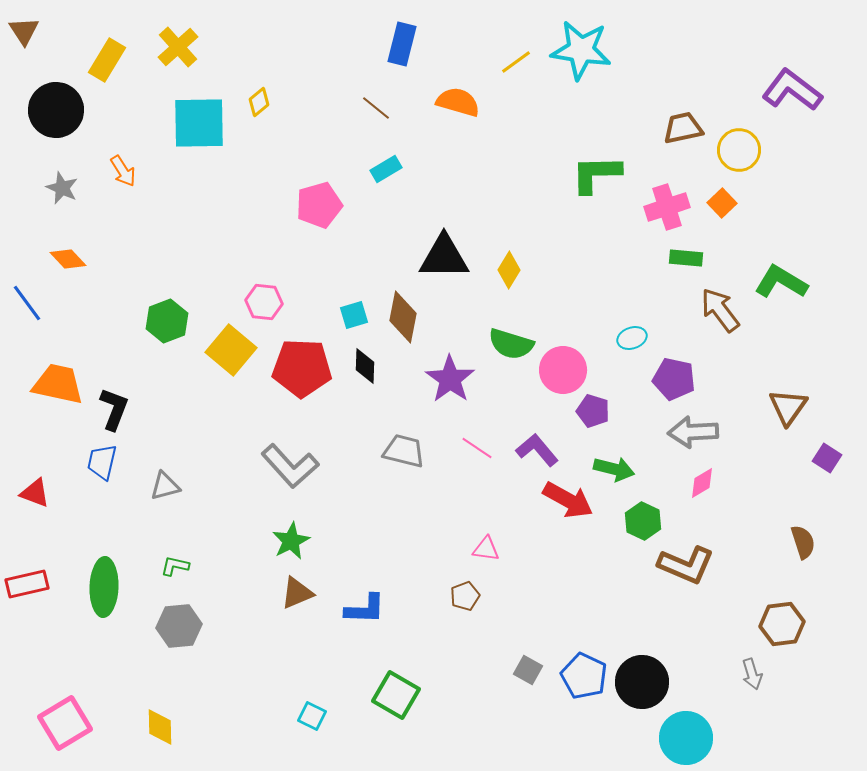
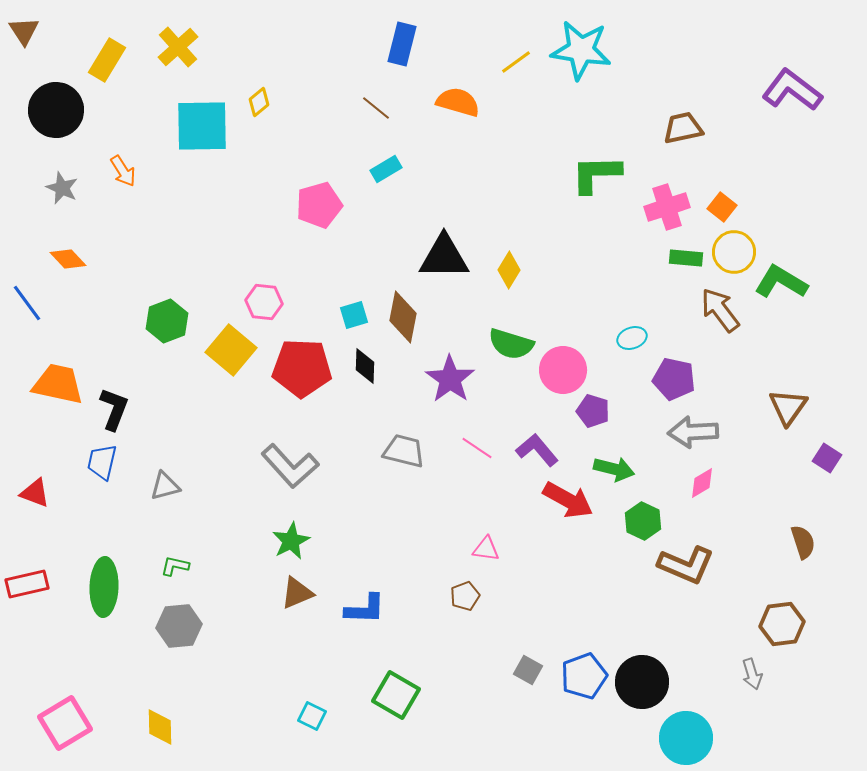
cyan square at (199, 123): moved 3 px right, 3 px down
yellow circle at (739, 150): moved 5 px left, 102 px down
orange square at (722, 203): moved 4 px down; rotated 8 degrees counterclockwise
blue pentagon at (584, 676): rotated 27 degrees clockwise
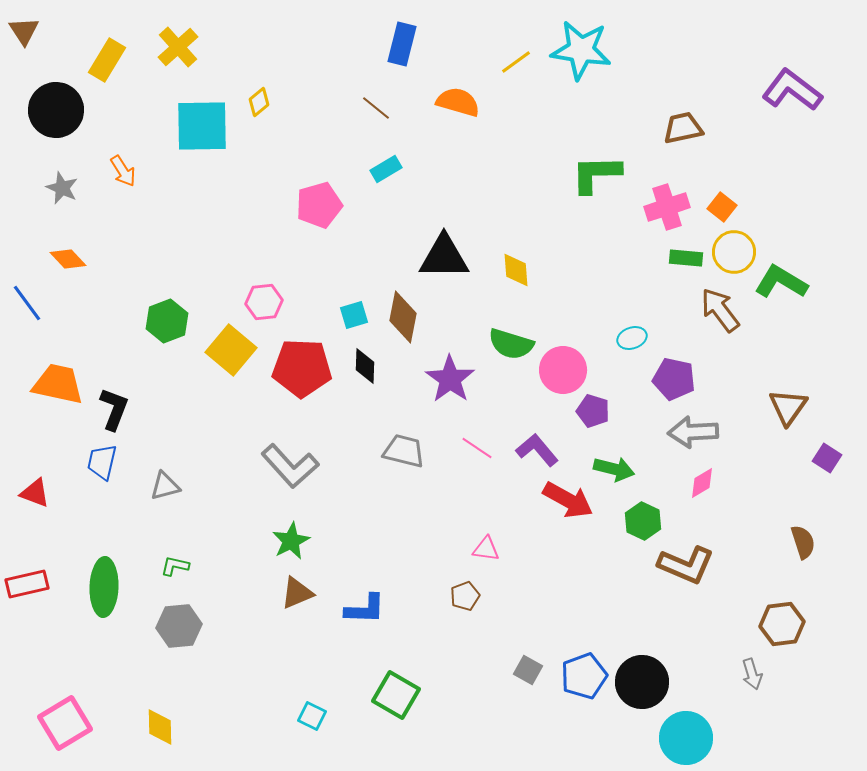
yellow diamond at (509, 270): moved 7 px right; rotated 36 degrees counterclockwise
pink hexagon at (264, 302): rotated 12 degrees counterclockwise
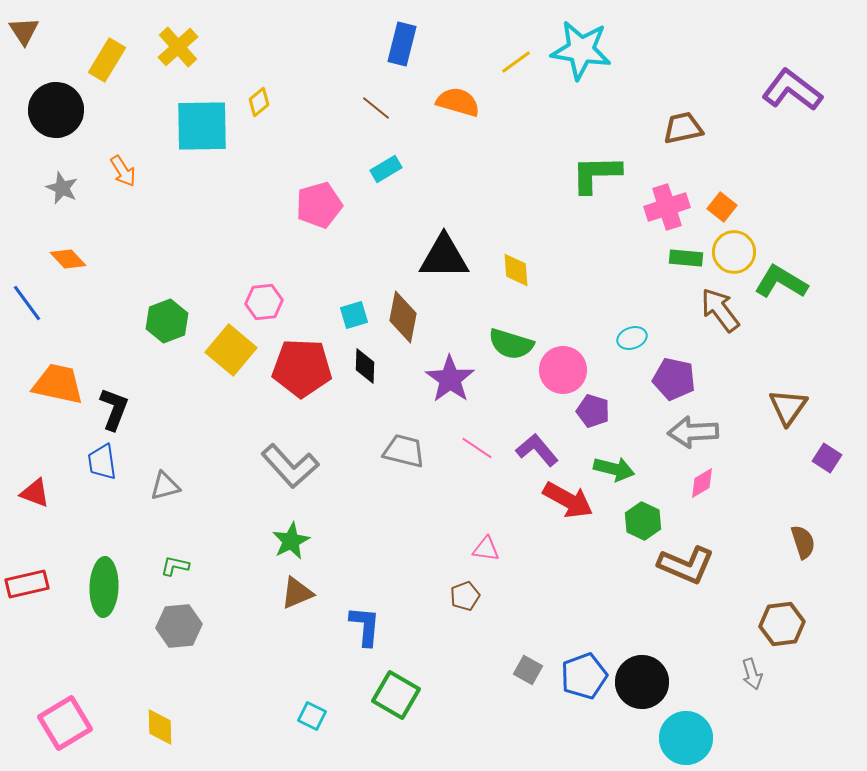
blue trapezoid at (102, 462): rotated 21 degrees counterclockwise
blue L-shape at (365, 609): moved 17 px down; rotated 87 degrees counterclockwise
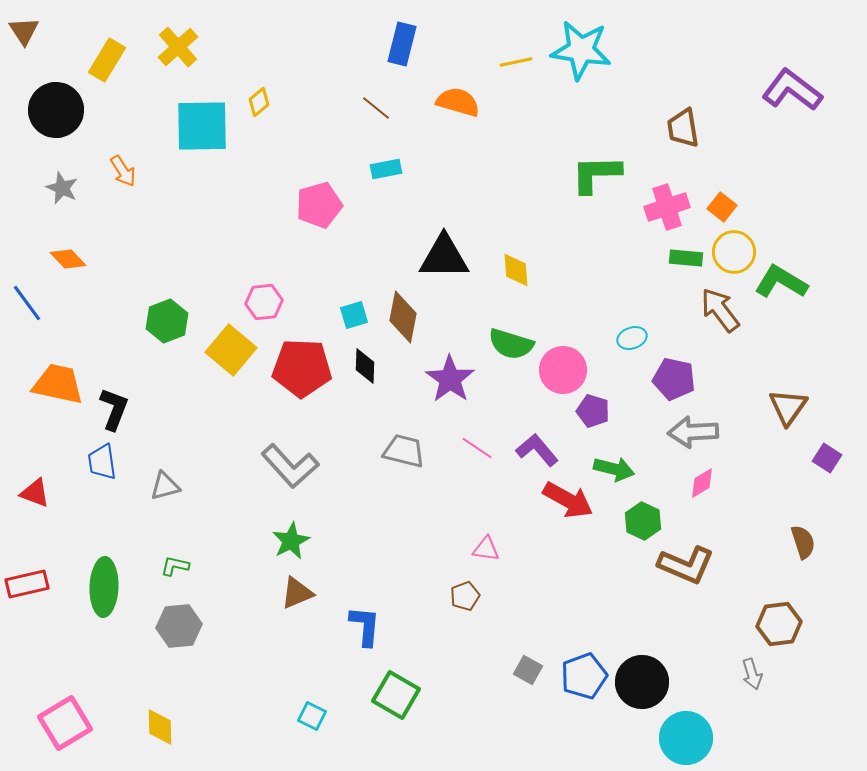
yellow line at (516, 62): rotated 24 degrees clockwise
brown trapezoid at (683, 128): rotated 87 degrees counterclockwise
cyan rectangle at (386, 169): rotated 20 degrees clockwise
brown hexagon at (782, 624): moved 3 px left
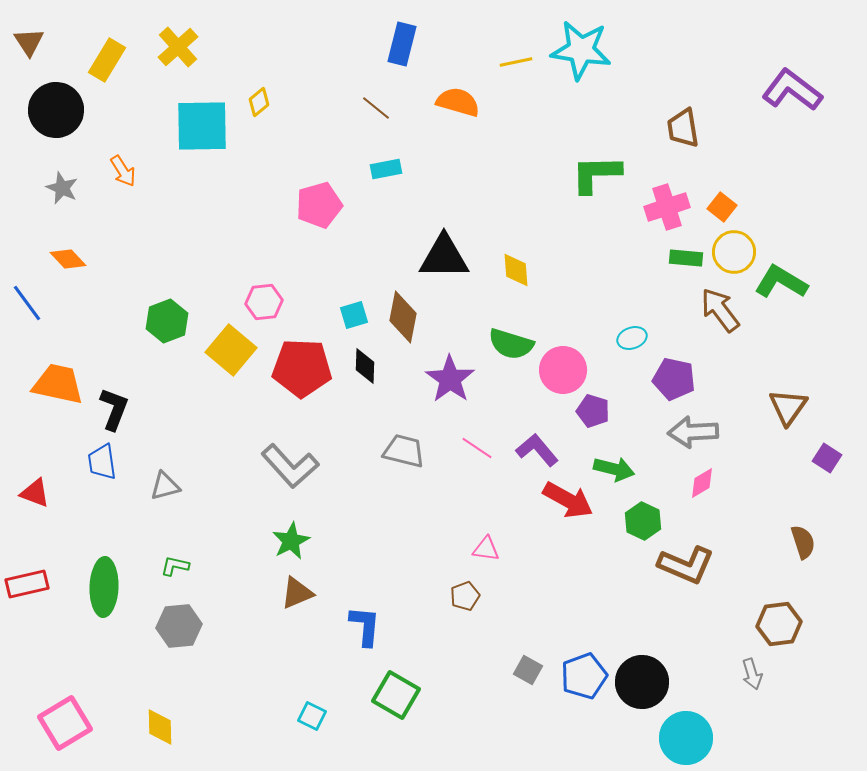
brown triangle at (24, 31): moved 5 px right, 11 px down
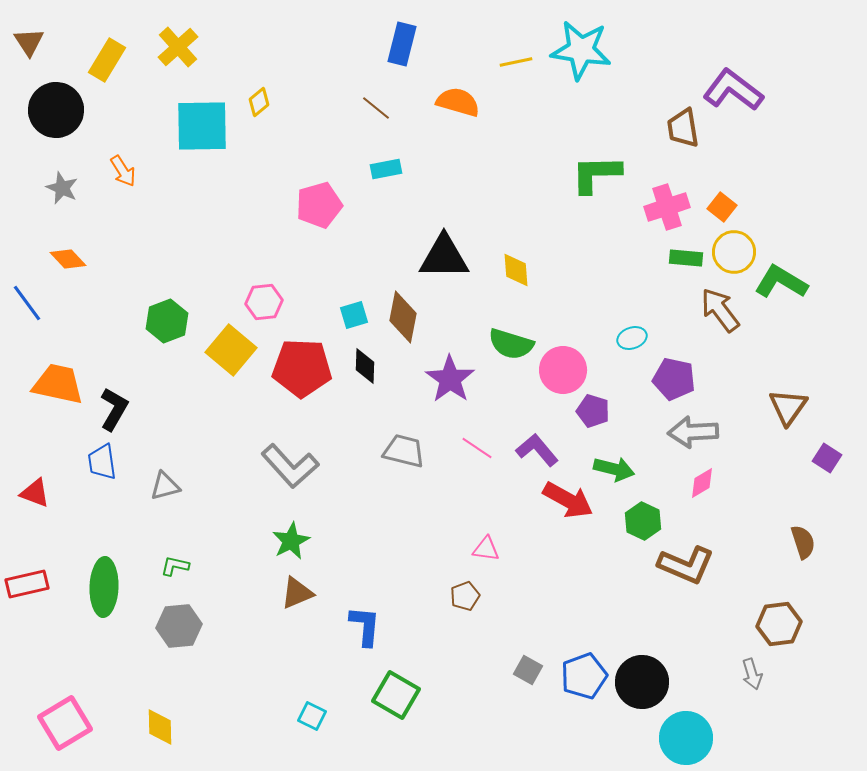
purple L-shape at (792, 90): moved 59 px left
black L-shape at (114, 409): rotated 9 degrees clockwise
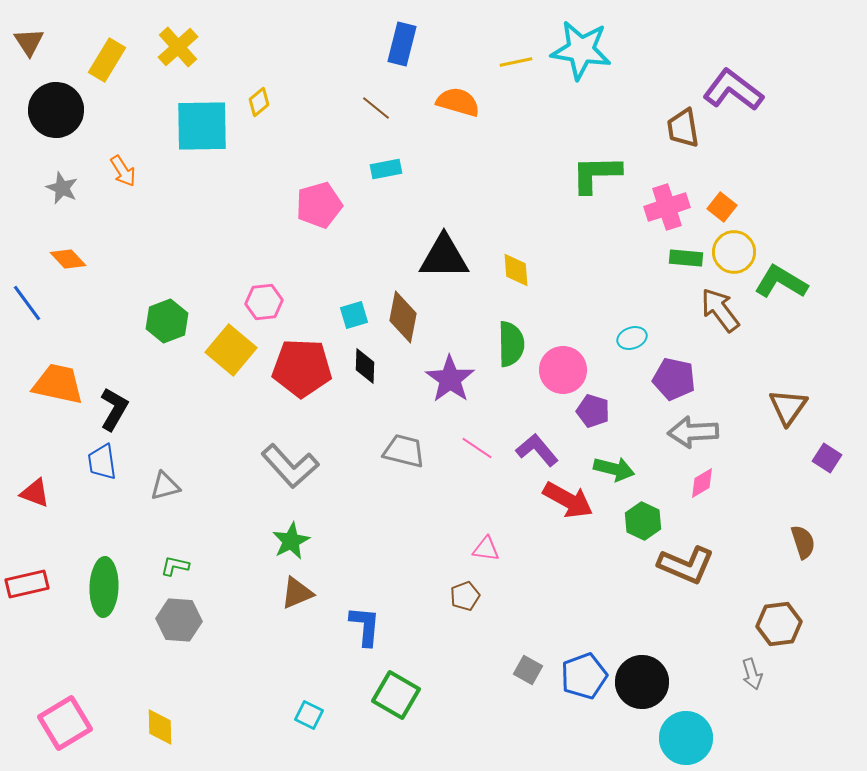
green semicircle at (511, 344): rotated 108 degrees counterclockwise
gray hexagon at (179, 626): moved 6 px up; rotated 9 degrees clockwise
cyan square at (312, 716): moved 3 px left, 1 px up
